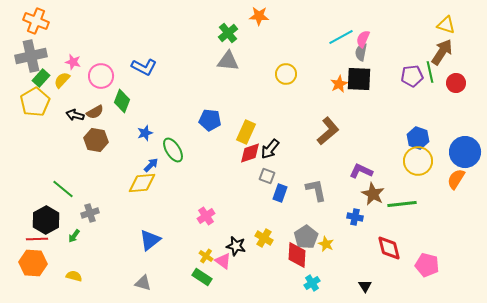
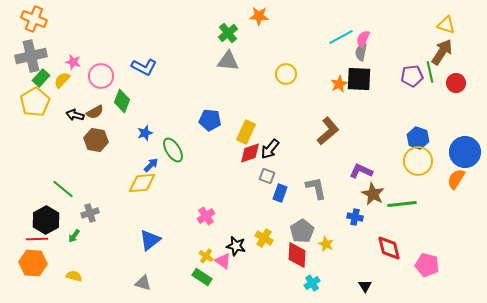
orange cross at (36, 21): moved 2 px left, 2 px up
gray L-shape at (316, 190): moved 2 px up
gray pentagon at (306, 237): moved 4 px left, 6 px up
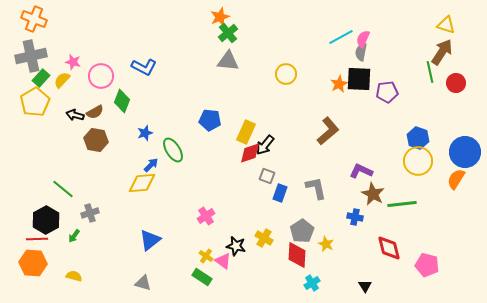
orange star at (259, 16): moved 39 px left, 1 px down; rotated 24 degrees counterclockwise
purple pentagon at (412, 76): moved 25 px left, 16 px down
black arrow at (270, 149): moved 5 px left, 4 px up
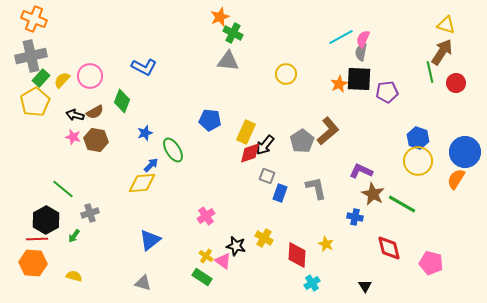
green cross at (228, 33): moved 5 px right; rotated 24 degrees counterclockwise
pink star at (73, 62): moved 75 px down
pink circle at (101, 76): moved 11 px left
green line at (402, 204): rotated 36 degrees clockwise
gray pentagon at (302, 231): moved 90 px up
pink pentagon at (427, 265): moved 4 px right, 2 px up
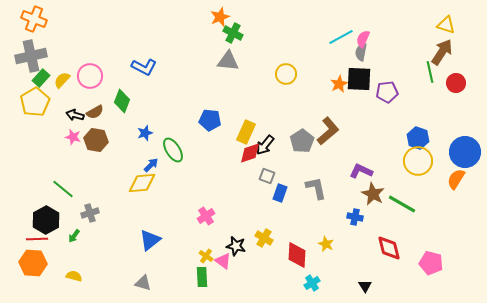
green rectangle at (202, 277): rotated 54 degrees clockwise
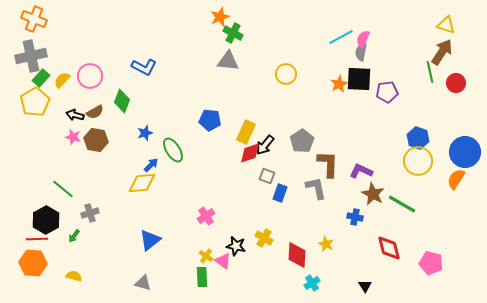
brown L-shape at (328, 131): moved 33 px down; rotated 48 degrees counterclockwise
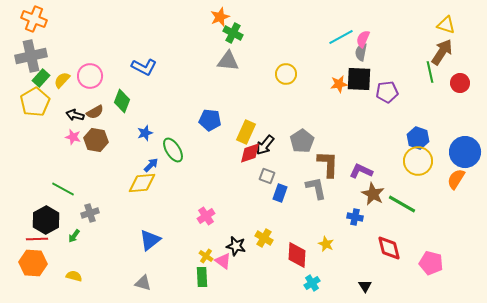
red circle at (456, 83): moved 4 px right
orange star at (339, 84): rotated 18 degrees clockwise
green line at (63, 189): rotated 10 degrees counterclockwise
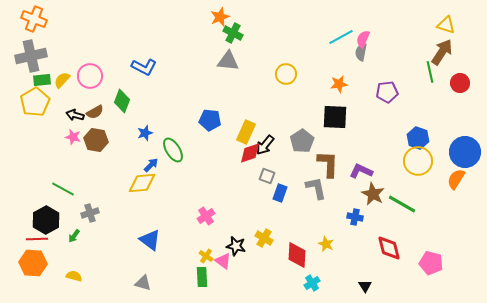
green rectangle at (41, 78): moved 1 px right, 2 px down; rotated 42 degrees clockwise
black square at (359, 79): moved 24 px left, 38 px down
blue triangle at (150, 240): rotated 45 degrees counterclockwise
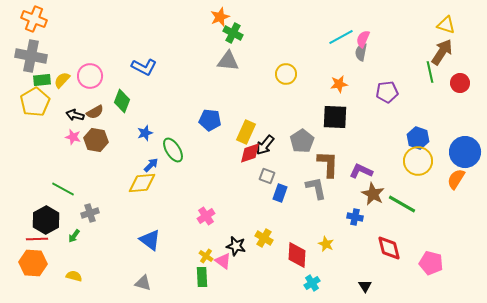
gray cross at (31, 56): rotated 24 degrees clockwise
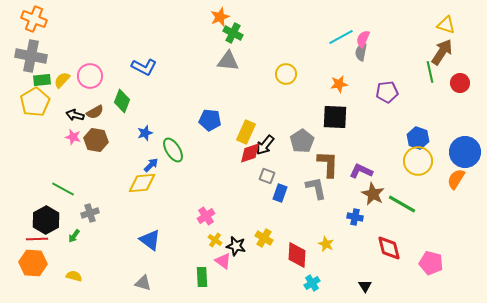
yellow cross at (206, 256): moved 9 px right, 16 px up
